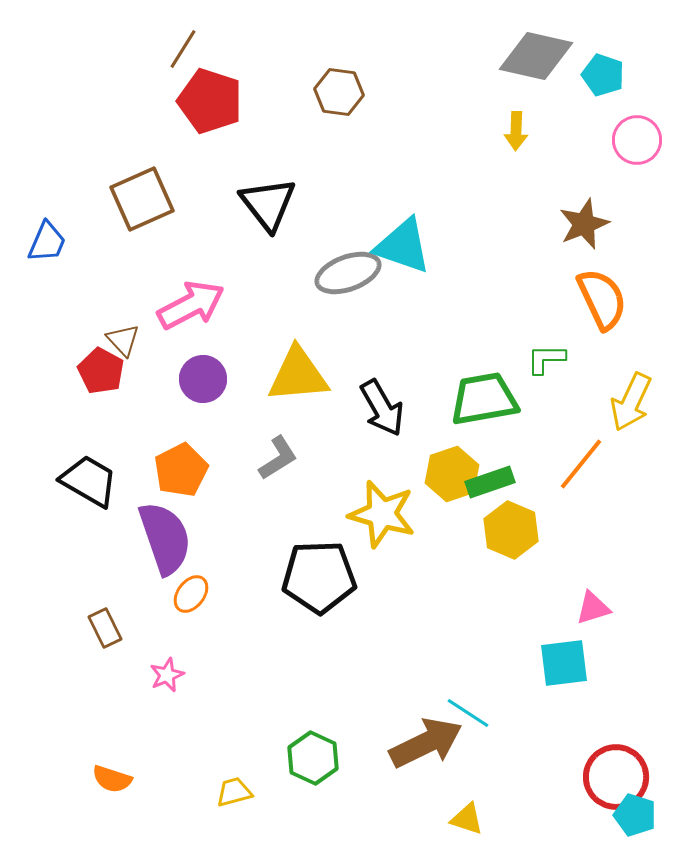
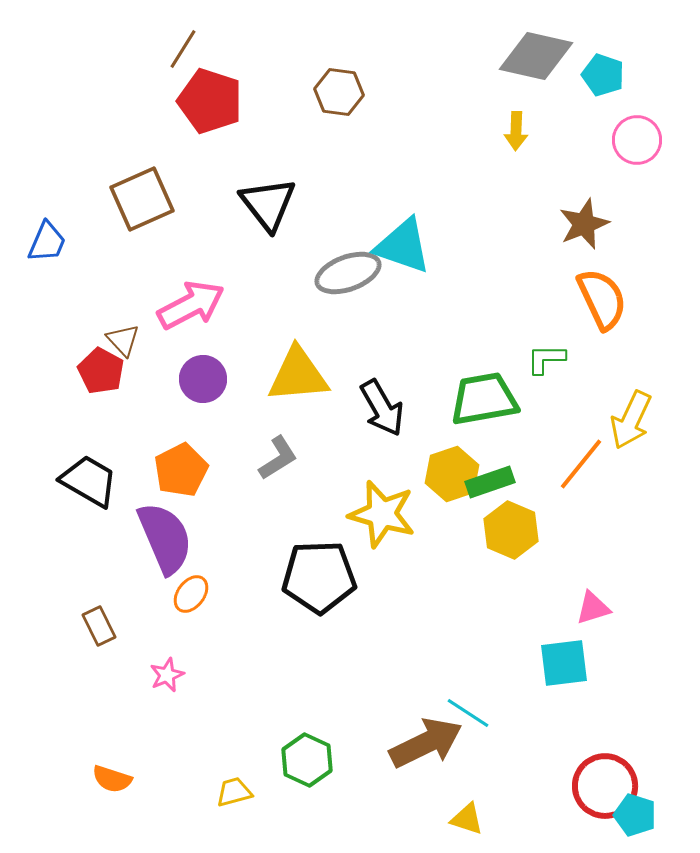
yellow arrow at (631, 402): moved 18 px down
purple semicircle at (165, 538): rotated 4 degrees counterclockwise
brown rectangle at (105, 628): moved 6 px left, 2 px up
green hexagon at (313, 758): moved 6 px left, 2 px down
red circle at (616, 777): moved 11 px left, 9 px down
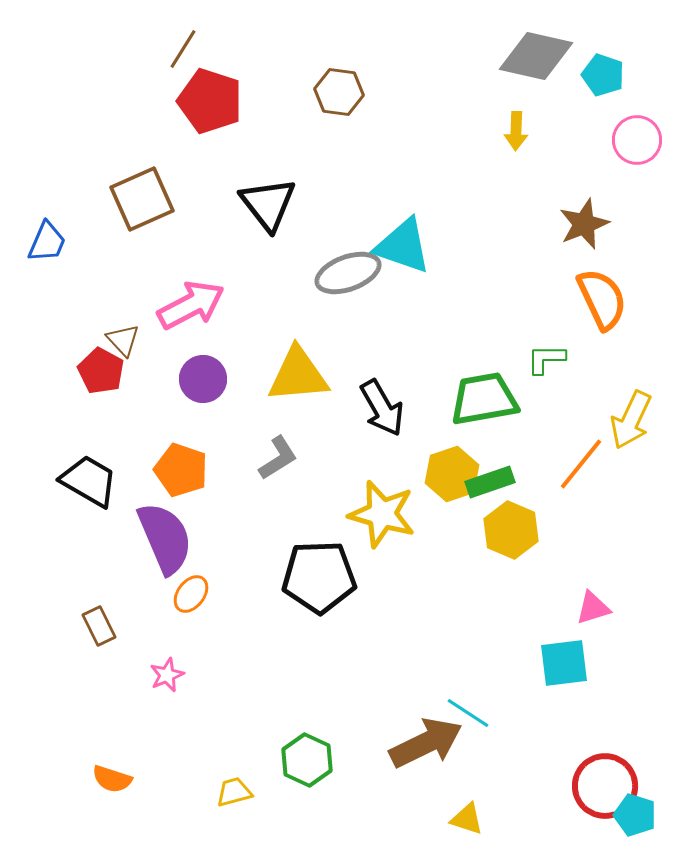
orange pentagon at (181, 470): rotated 26 degrees counterclockwise
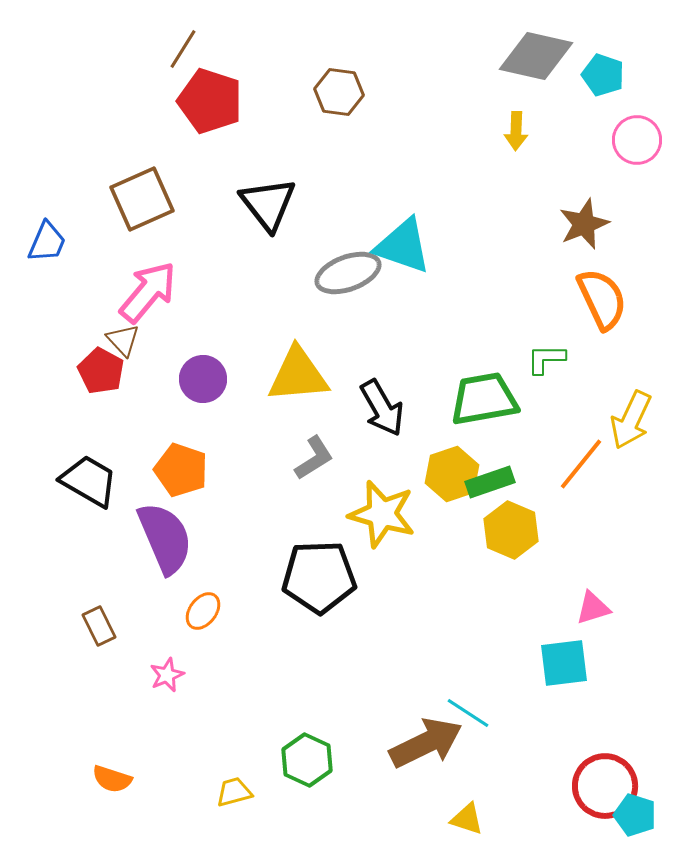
pink arrow at (191, 305): moved 43 px left, 13 px up; rotated 22 degrees counterclockwise
gray L-shape at (278, 458): moved 36 px right
orange ellipse at (191, 594): moved 12 px right, 17 px down
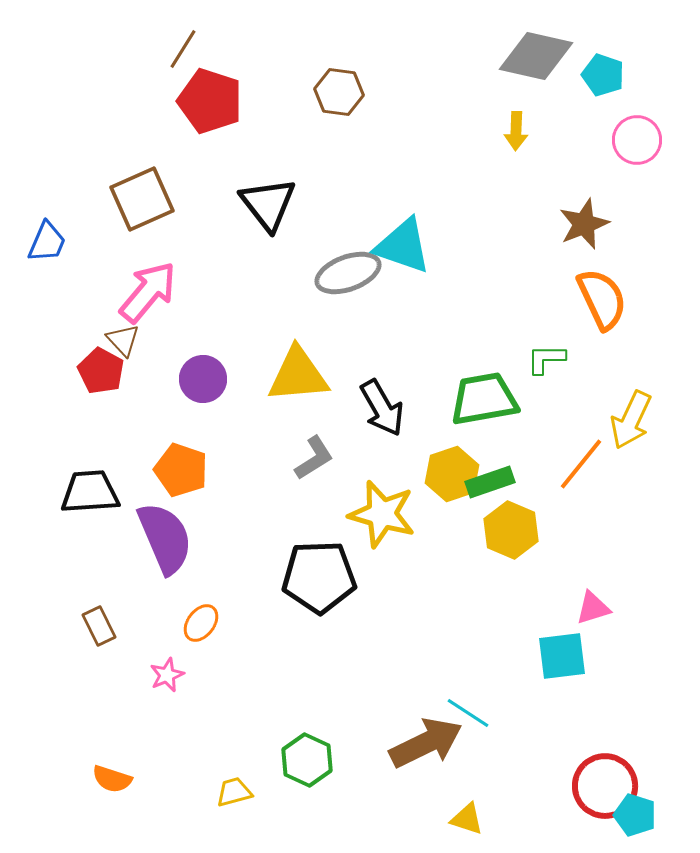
black trapezoid at (89, 481): moved 1 px right, 11 px down; rotated 34 degrees counterclockwise
orange ellipse at (203, 611): moved 2 px left, 12 px down
cyan square at (564, 663): moved 2 px left, 7 px up
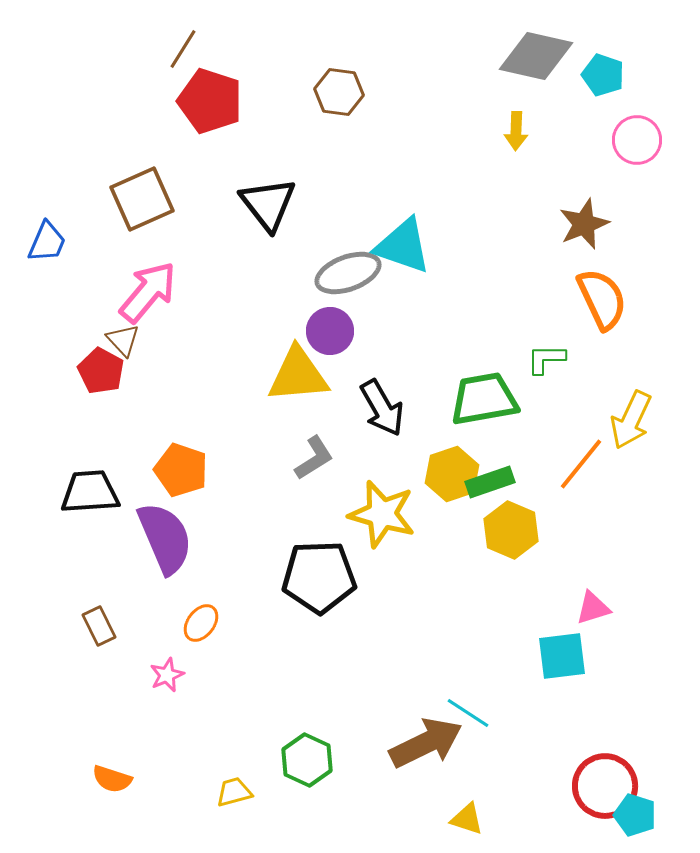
purple circle at (203, 379): moved 127 px right, 48 px up
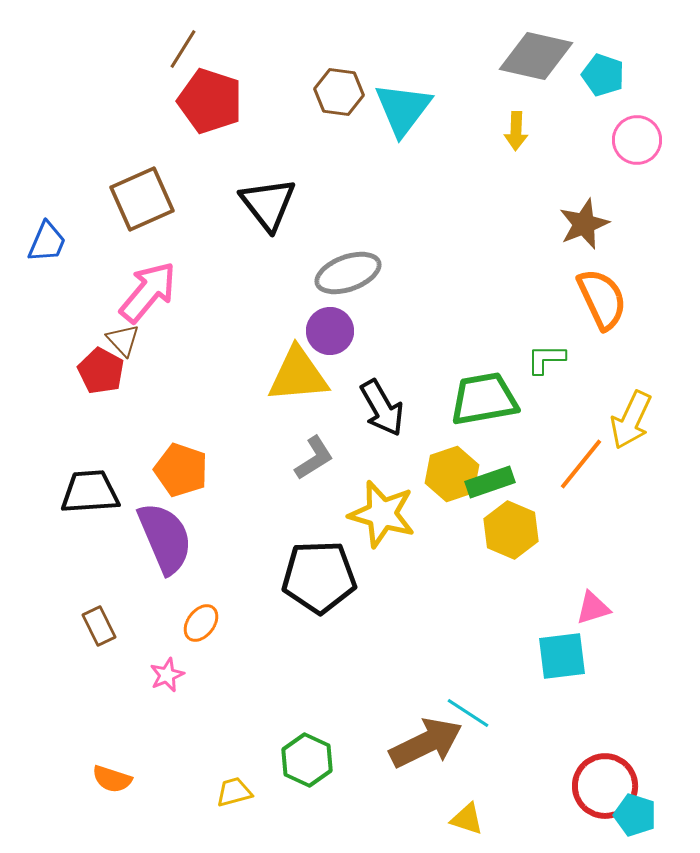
cyan triangle at (403, 246): moved 137 px up; rotated 48 degrees clockwise
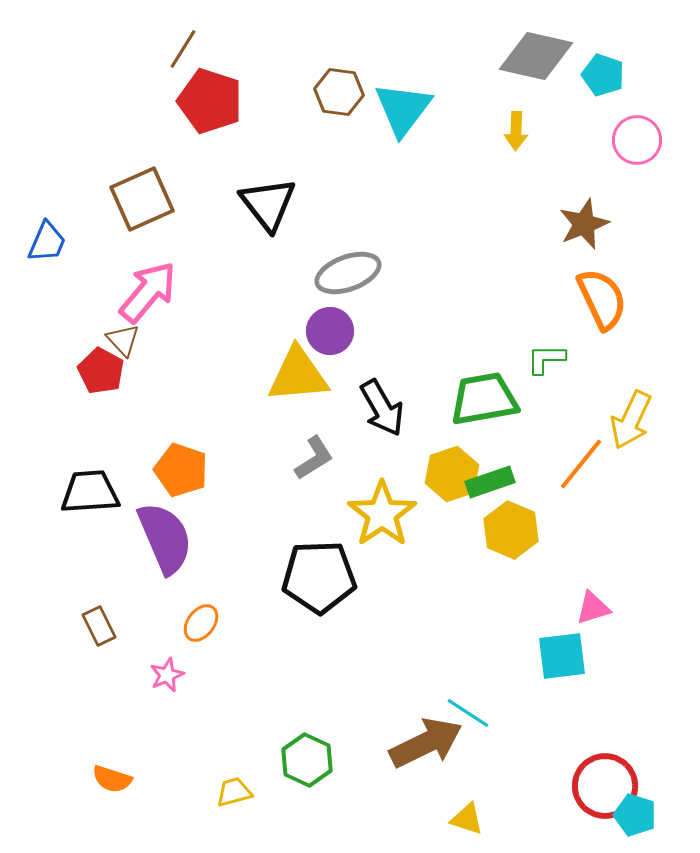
yellow star at (382, 514): rotated 22 degrees clockwise
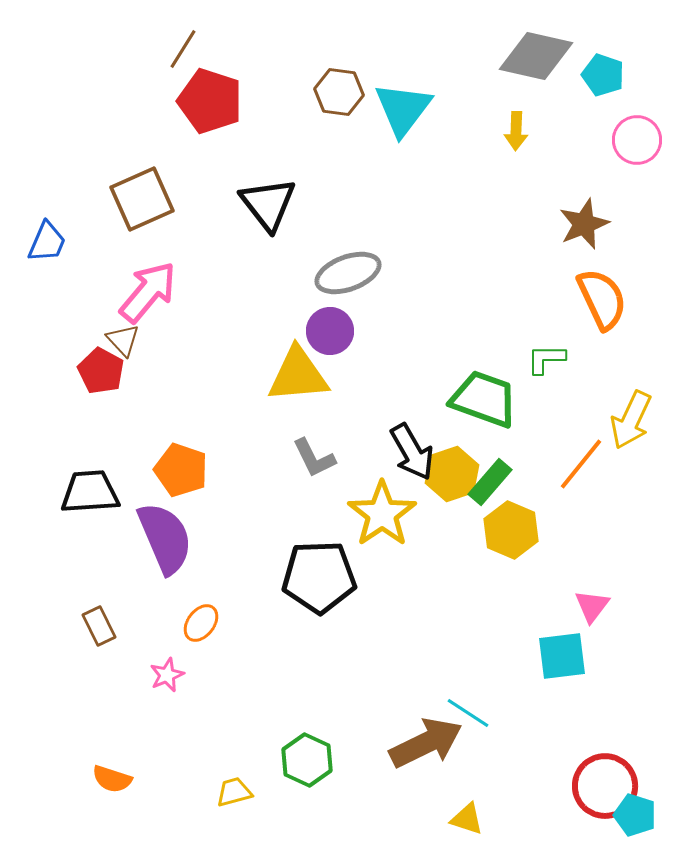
green trapezoid at (484, 399): rotated 30 degrees clockwise
black arrow at (382, 408): moved 30 px right, 44 px down
gray L-shape at (314, 458): rotated 96 degrees clockwise
green rectangle at (490, 482): rotated 30 degrees counterclockwise
pink triangle at (593, 608): moved 1 px left, 2 px up; rotated 36 degrees counterclockwise
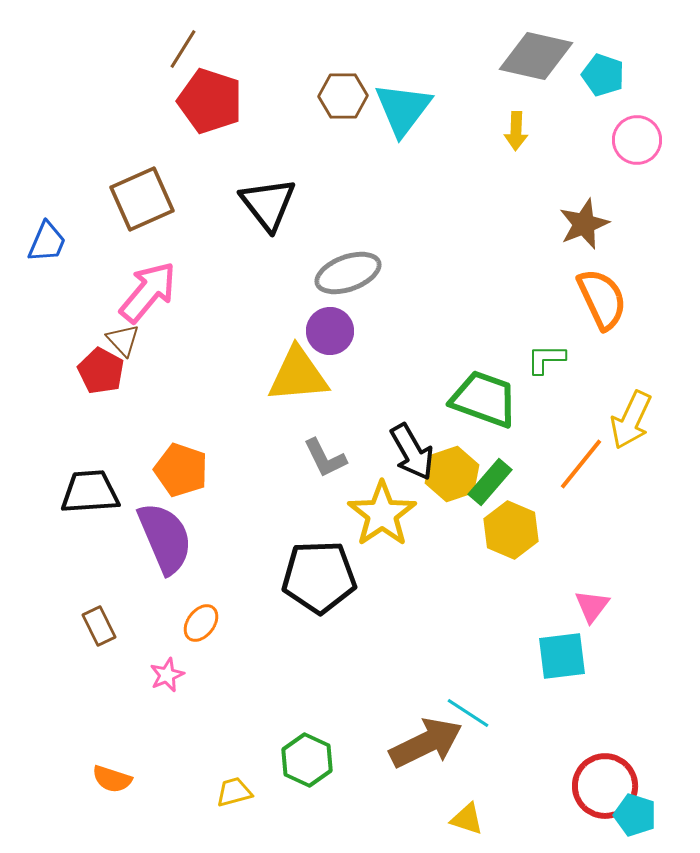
brown hexagon at (339, 92): moved 4 px right, 4 px down; rotated 9 degrees counterclockwise
gray L-shape at (314, 458): moved 11 px right
